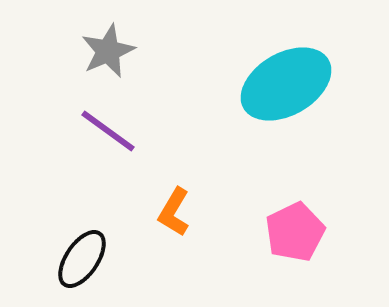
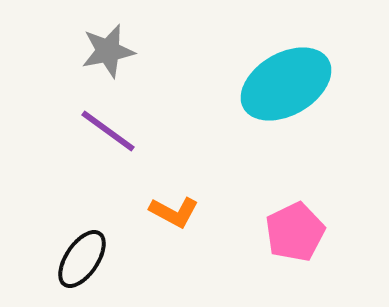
gray star: rotated 12 degrees clockwise
orange L-shape: rotated 93 degrees counterclockwise
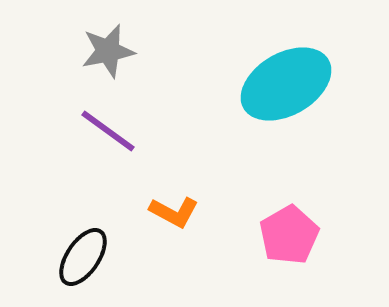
pink pentagon: moved 6 px left, 3 px down; rotated 4 degrees counterclockwise
black ellipse: moved 1 px right, 2 px up
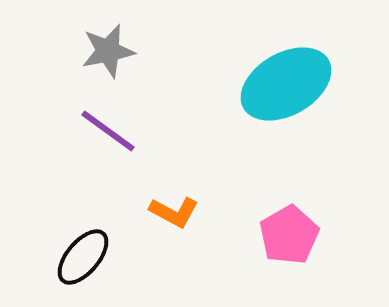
black ellipse: rotated 6 degrees clockwise
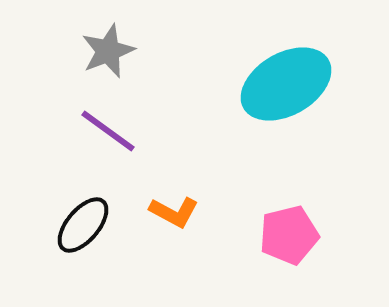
gray star: rotated 10 degrees counterclockwise
pink pentagon: rotated 16 degrees clockwise
black ellipse: moved 32 px up
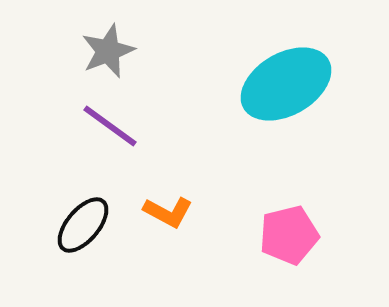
purple line: moved 2 px right, 5 px up
orange L-shape: moved 6 px left
